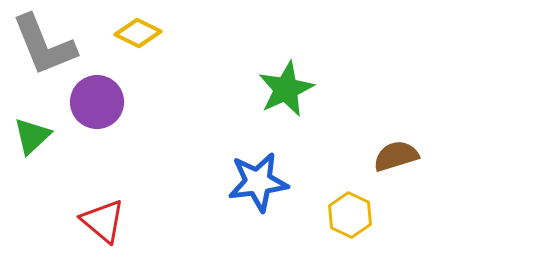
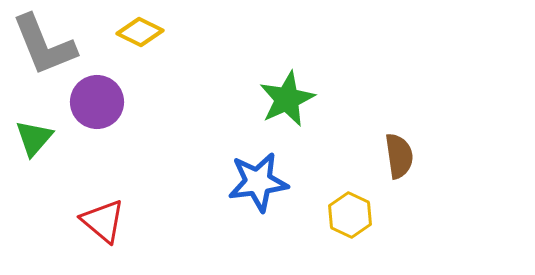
yellow diamond: moved 2 px right, 1 px up
green star: moved 1 px right, 10 px down
green triangle: moved 2 px right, 2 px down; rotated 6 degrees counterclockwise
brown semicircle: moved 3 px right; rotated 99 degrees clockwise
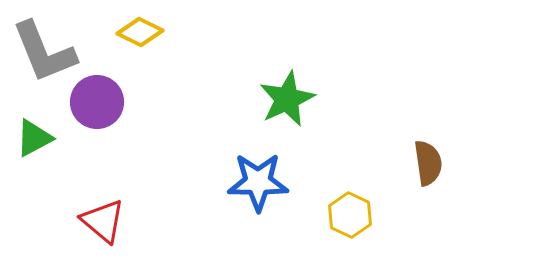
gray L-shape: moved 7 px down
green triangle: rotated 21 degrees clockwise
brown semicircle: moved 29 px right, 7 px down
blue star: rotated 8 degrees clockwise
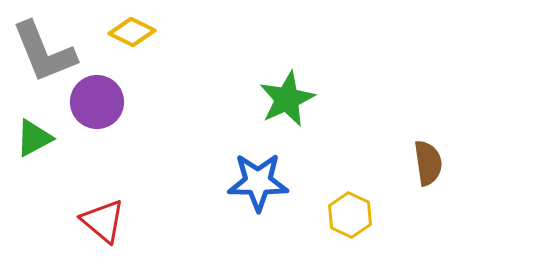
yellow diamond: moved 8 px left
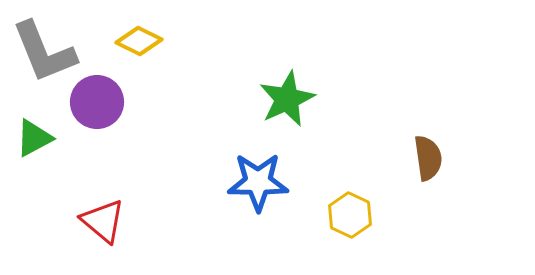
yellow diamond: moved 7 px right, 9 px down
brown semicircle: moved 5 px up
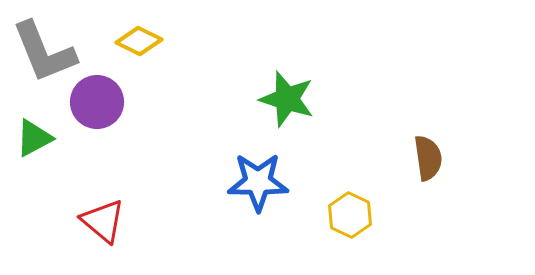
green star: rotated 30 degrees counterclockwise
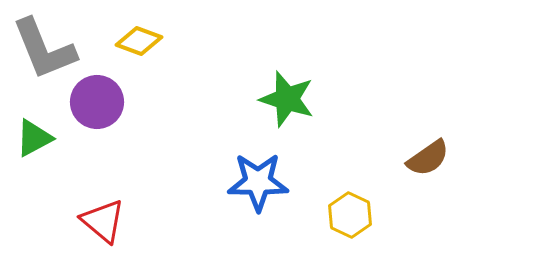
yellow diamond: rotated 6 degrees counterclockwise
gray L-shape: moved 3 px up
brown semicircle: rotated 63 degrees clockwise
